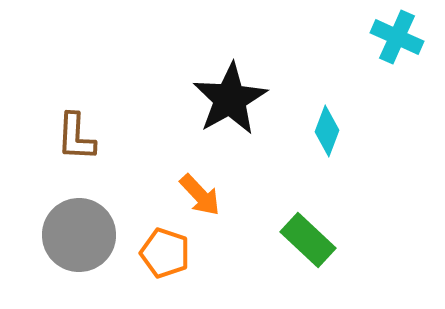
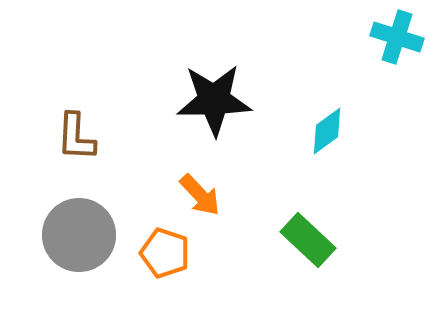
cyan cross: rotated 6 degrees counterclockwise
black star: moved 16 px left, 1 px down; rotated 28 degrees clockwise
cyan diamond: rotated 33 degrees clockwise
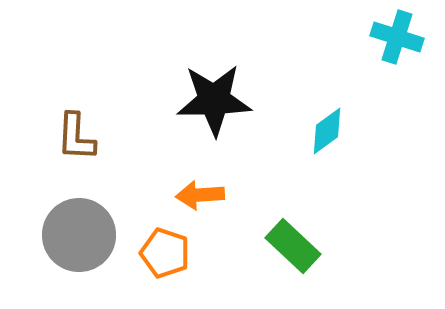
orange arrow: rotated 129 degrees clockwise
green rectangle: moved 15 px left, 6 px down
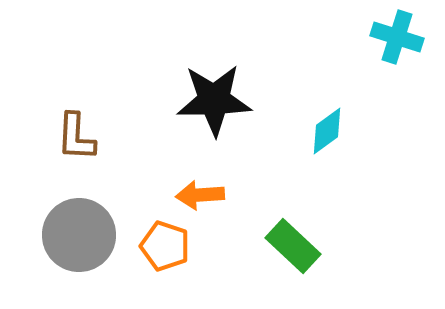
orange pentagon: moved 7 px up
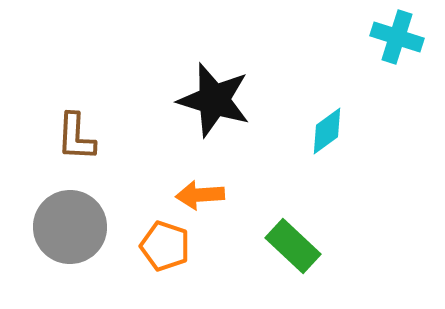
black star: rotated 18 degrees clockwise
gray circle: moved 9 px left, 8 px up
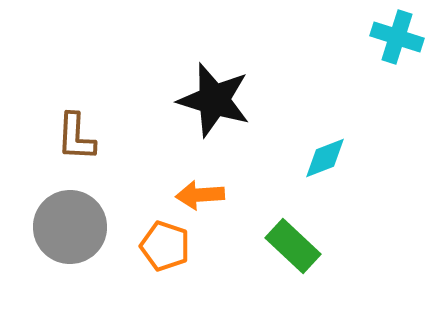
cyan diamond: moved 2 px left, 27 px down; rotated 15 degrees clockwise
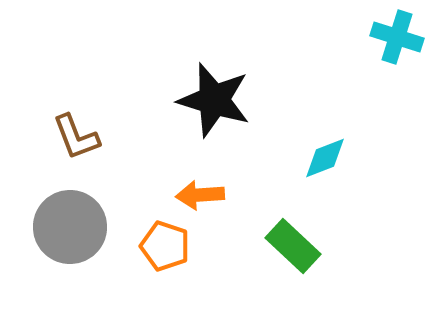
brown L-shape: rotated 24 degrees counterclockwise
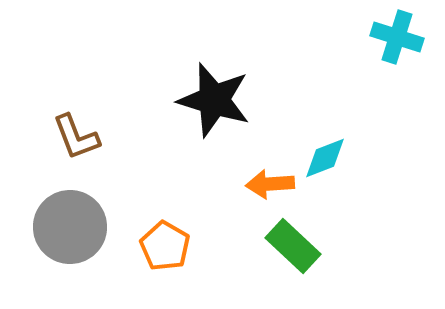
orange arrow: moved 70 px right, 11 px up
orange pentagon: rotated 12 degrees clockwise
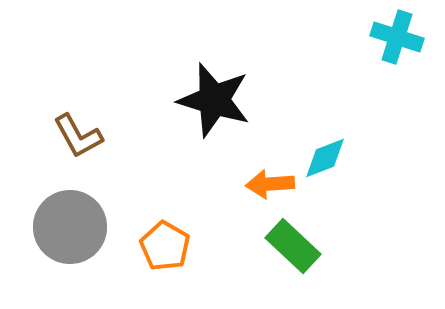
brown L-shape: moved 2 px right, 1 px up; rotated 8 degrees counterclockwise
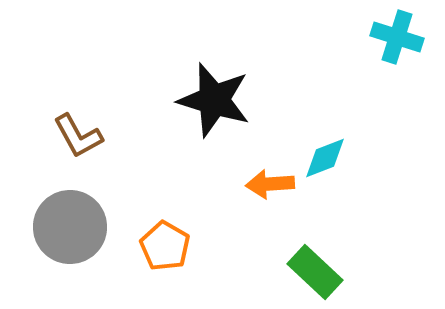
green rectangle: moved 22 px right, 26 px down
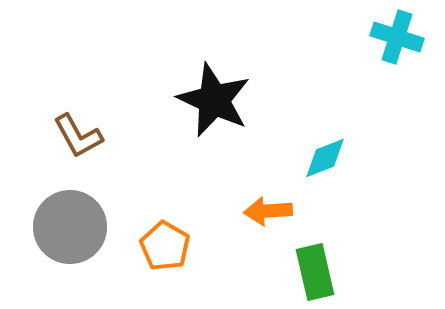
black star: rotated 8 degrees clockwise
orange arrow: moved 2 px left, 27 px down
green rectangle: rotated 34 degrees clockwise
